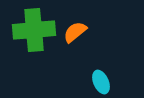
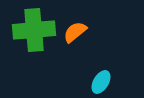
cyan ellipse: rotated 55 degrees clockwise
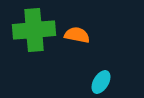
orange semicircle: moved 2 px right, 3 px down; rotated 50 degrees clockwise
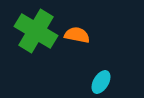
green cross: moved 2 px right, 1 px down; rotated 36 degrees clockwise
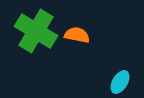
cyan ellipse: moved 19 px right
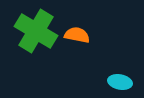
cyan ellipse: rotated 70 degrees clockwise
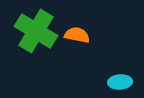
cyan ellipse: rotated 15 degrees counterclockwise
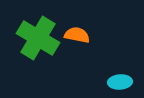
green cross: moved 2 px right, 7 px down
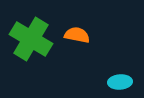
green cross: moved 7 px left, 1 px down
